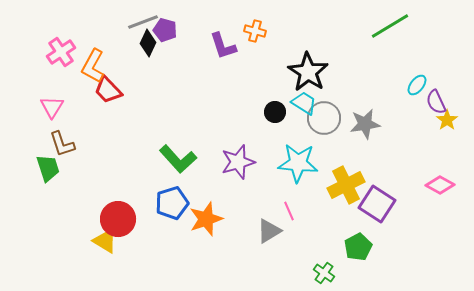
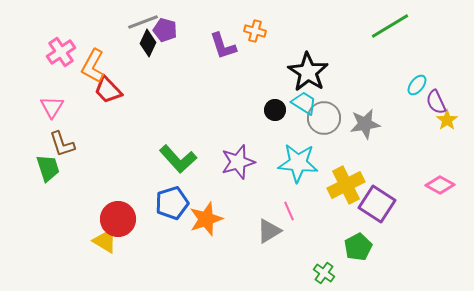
black circle: moved 2 px up
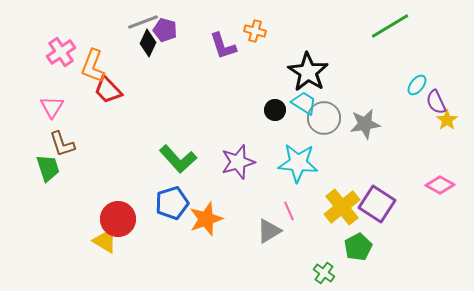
orange L-shape: rotated 8 degrees counterclockwise
yellow cross: moved 4 px left, 22 px down; rotated 12 degrees counterclockwise
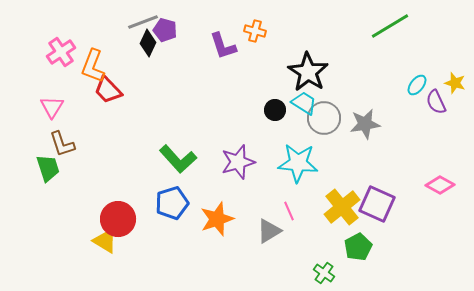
yellow star: moved 8 px right, 37 px up; rotated 20 degrees counterclockwise
purple square: rotated 9 degrees counterclockwise
orange star: moved 11 px right
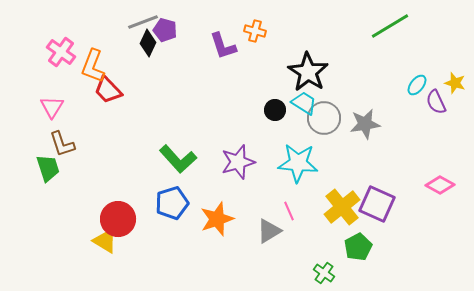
pink cross: rotated 20 degrees counterclockwise
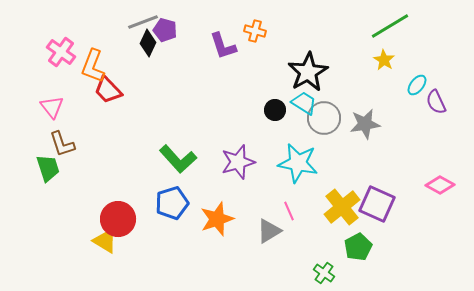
black star: rotated 9 degrees clockwise
yellow star: moved 71 px left, 23 px up; rotated 15 degrees clockwise
pink triangle: rotated 10 degrees counterclockwise
cyan star: rotated 6 degrees clockwise
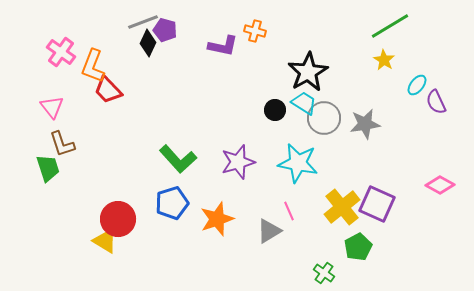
purple L-shape: rotated 60 degrees counterclockwise
